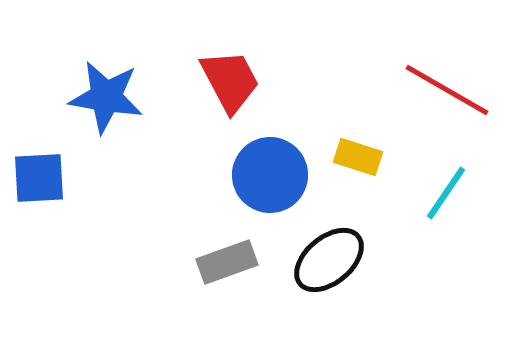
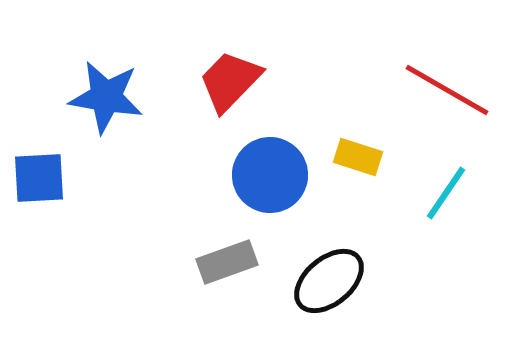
red trapezoid: rotated 108 degrees counterclockwise
black ellipse: moved 21 px down
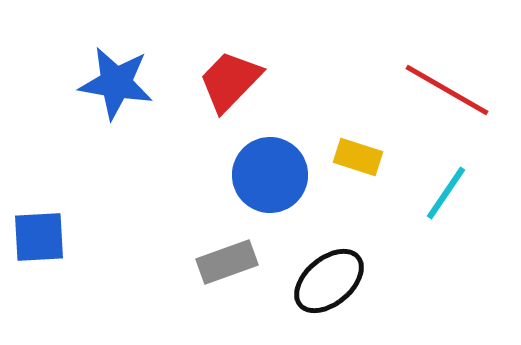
blue star: moved 10 px right, 14 px up
blue square: moved 59 px down
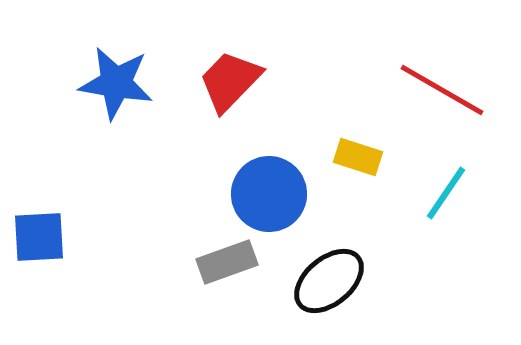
red line: moved 5 px left
blue circle: moved 1 px left, 19 px down
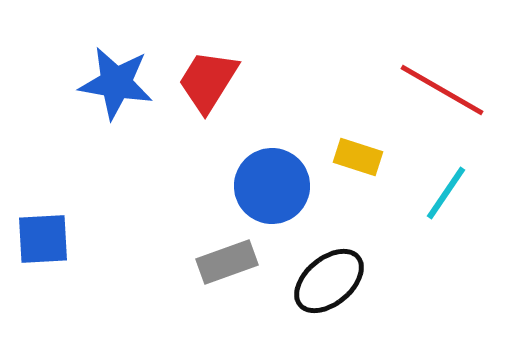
red trapezoid: moved 22 px left; rotated 12 degrees counterclockwise
blue circle: moved 3 px right, 8 px up
blue square: moved 4 px right, 2 px down
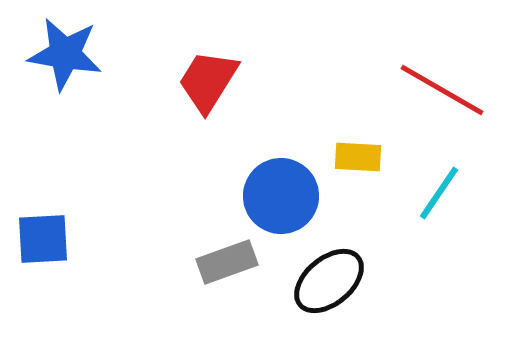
blue star: moved 51 px left, 29 px up
yellow rectangle: rotated 15 degrees counterclockwise
blue circle: moved 9 px right, 10 px down
cyan line: moved 7 px left
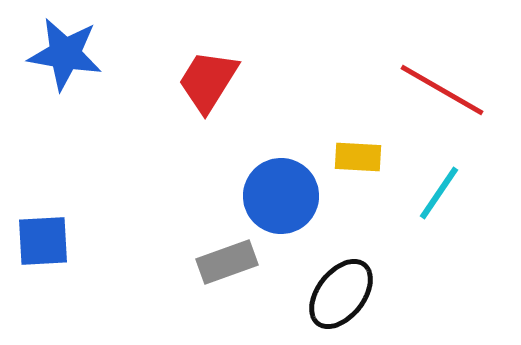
blue square: moved 2 px down
black ellipse: moved 12 px right, 13 px down; rotated 12 degrees counterclockwise
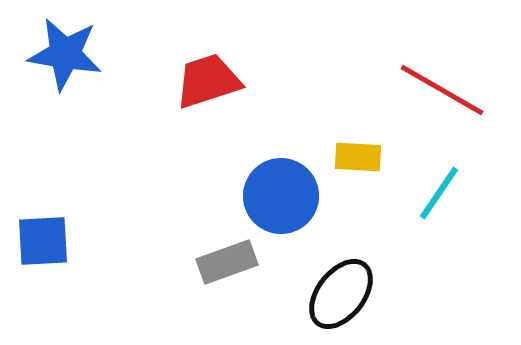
red trapezoid: rotated 40 degrees clockwise
